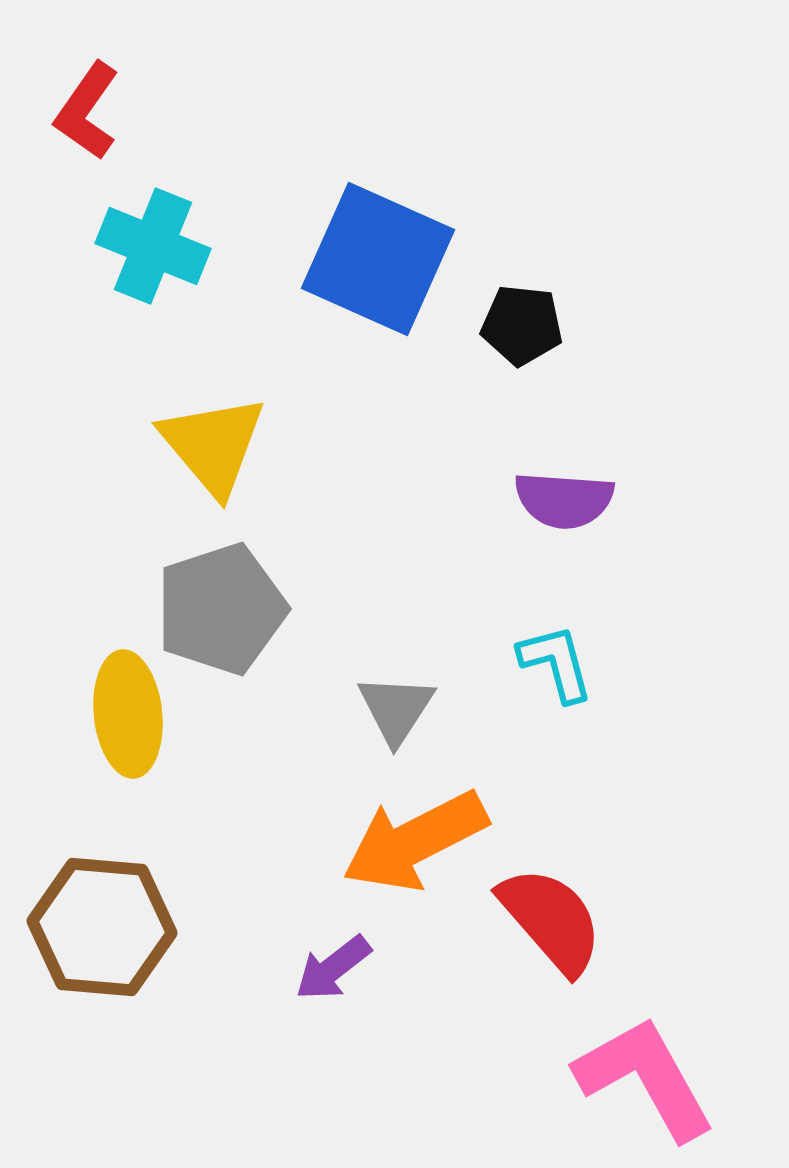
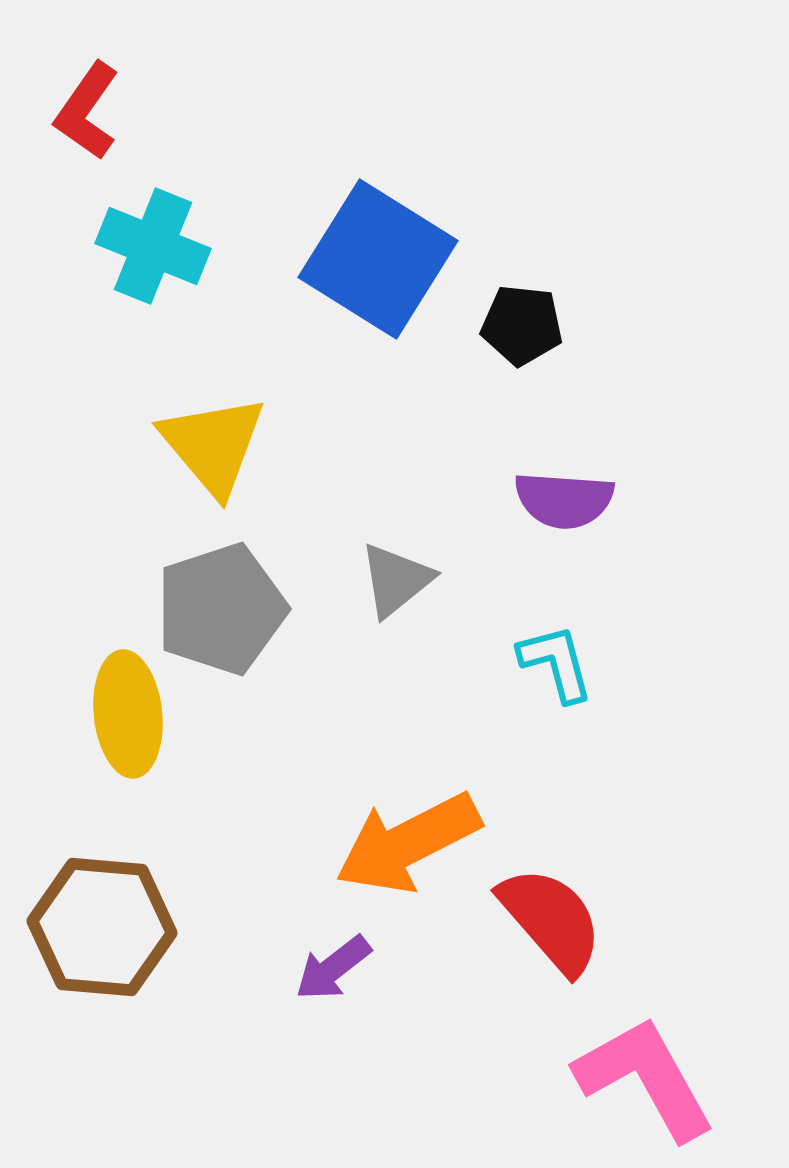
blue square: rotated 8 degrees clockwise
gray triangle: moved 129 px up; rotated 18 degrees clockwise
orange arrow: moved 7 px left, 2 px down
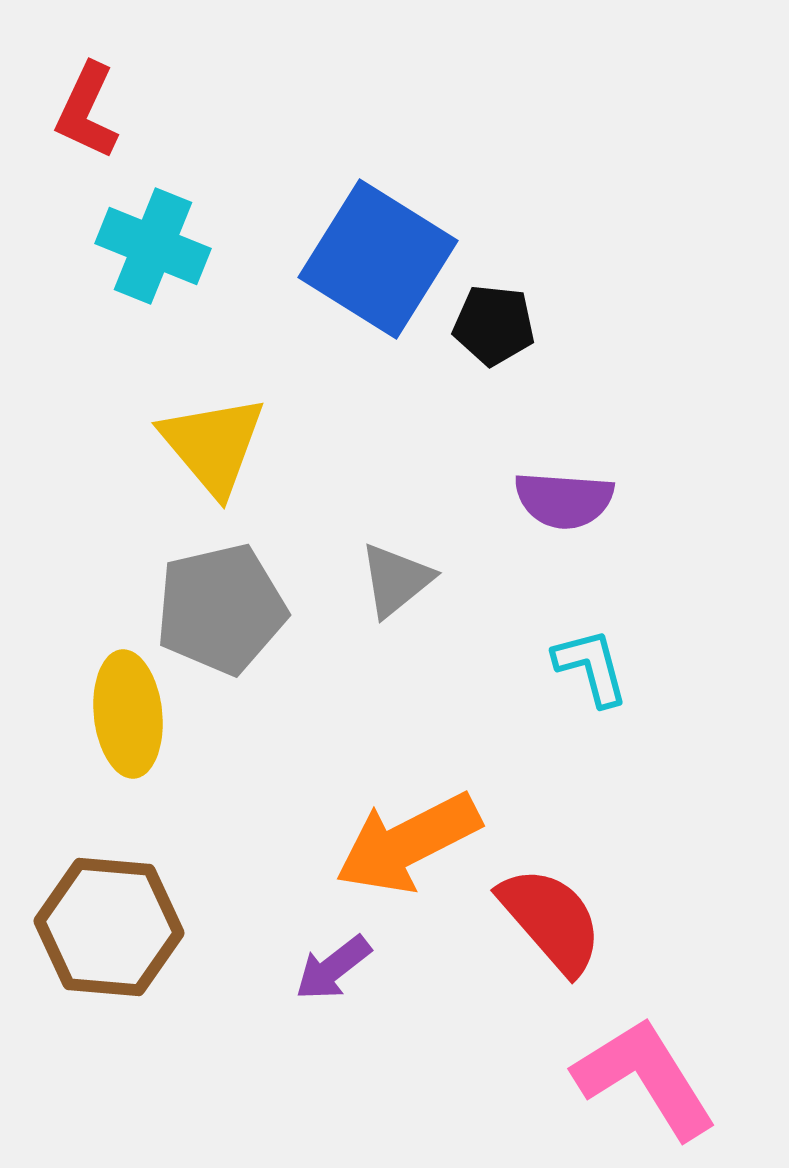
red L-shape: rotated 10 degrees counterclockwise
black pentagon: moved 28 px left
gray pentagon: rotated 5 degrees clockwise
cyan L-shape: moved 35 px right, 4 px down
brown hexagon: moved 7 px right
pink L-shape: rotated 3 degrees counterclockwise
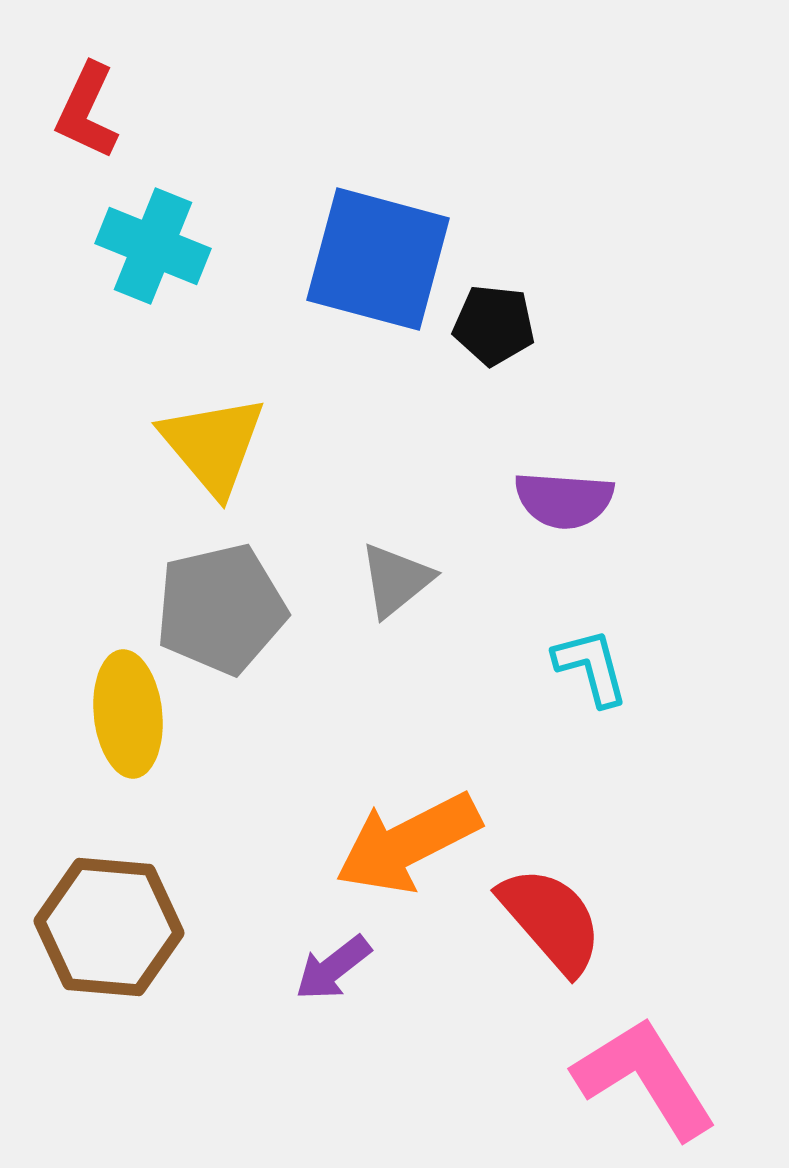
blue square: rotated 17 degrees counterclockwise
